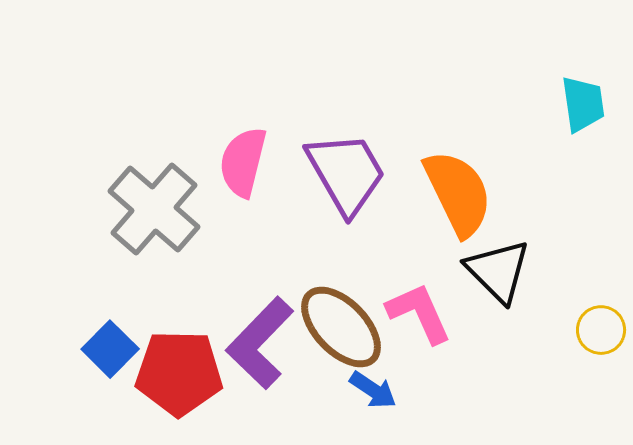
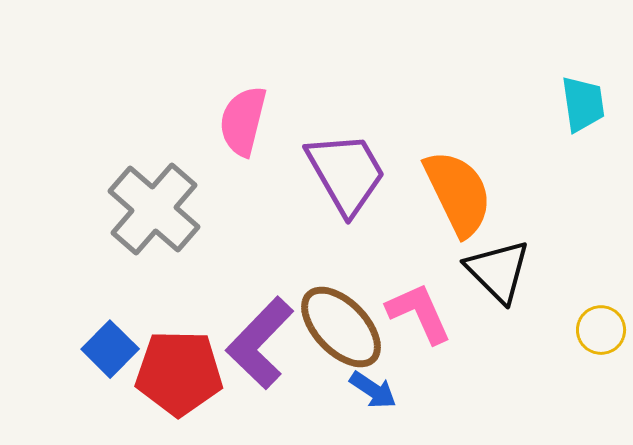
pink semicircle: moved 41 px up
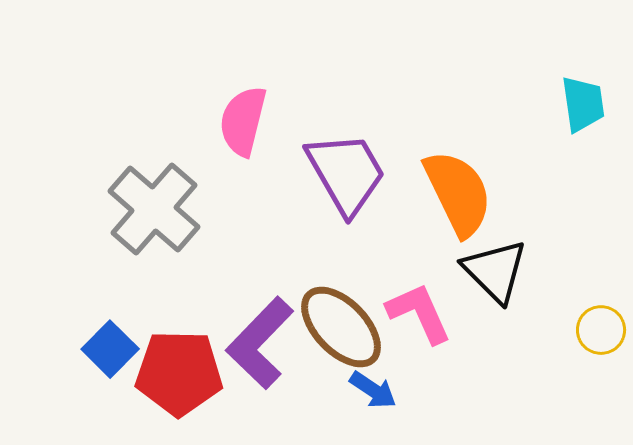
black triangle: moved 3 px left
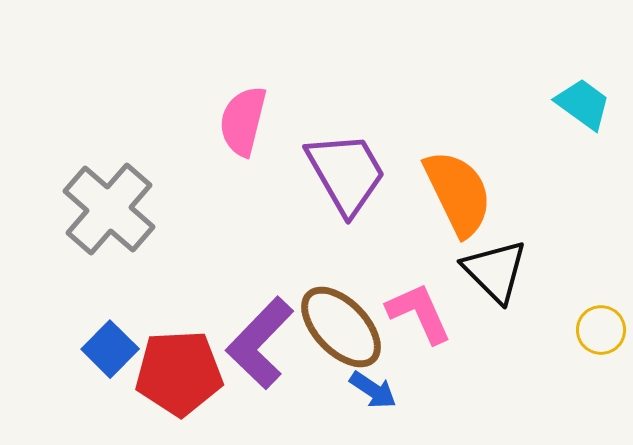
cyan trapezoid: rotated 46 degrees counterclockwise
gray cross: moved 45 px left
red pentagon: rotated 4 degrees counterclockwise
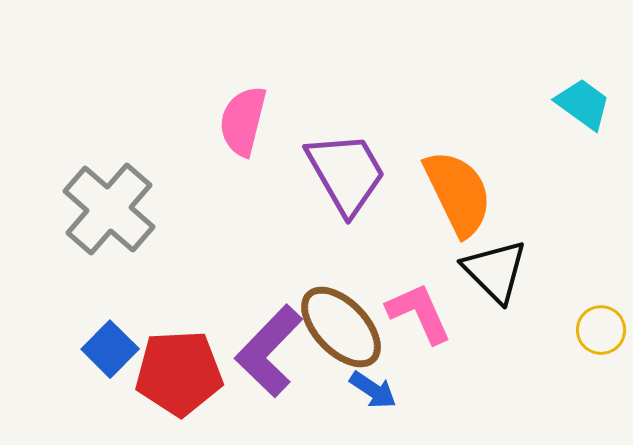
purple L-shape: moved 9 px right, 8 px down
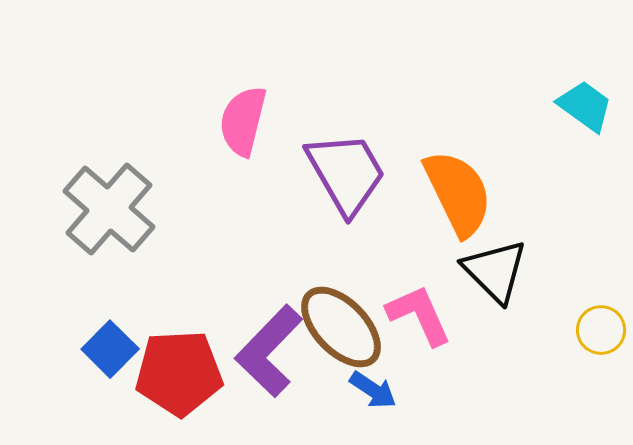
cyan trapezoid: moved 2 px right, 2 px down
pink L-shape: moved 2 px down
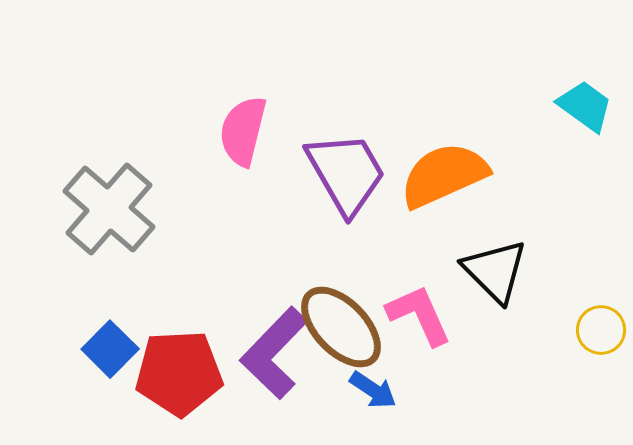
pink semicircle: moved 10 px down
orange semicircle: moved 14 px left, 18 px up; rotated 88 degrees counterclockwise
purple L-shape: moved 5 px right, 2 px down
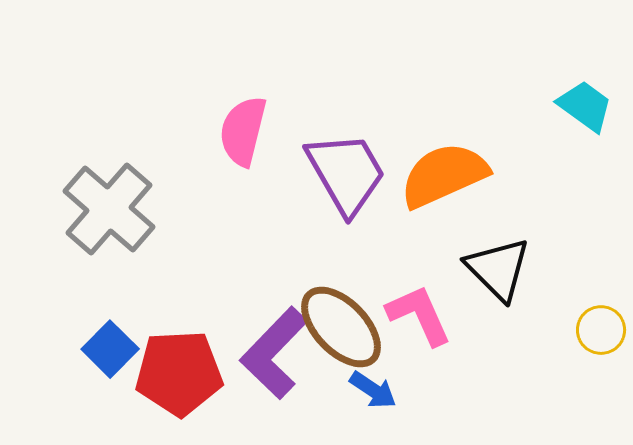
black triangle: moved 3 px right, 2 px up
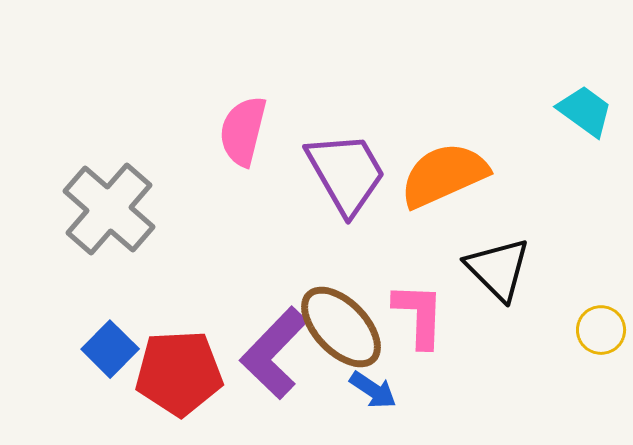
cyan trapezoid: moved 5 px down
pink L-shape: rotated 26 degrees clockwise
